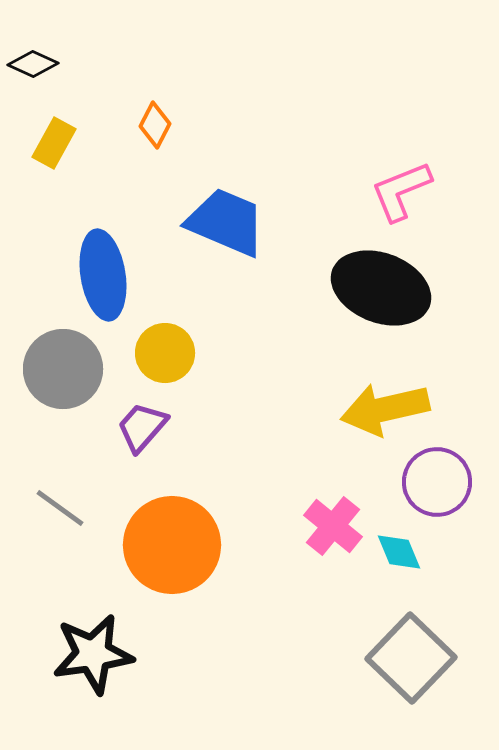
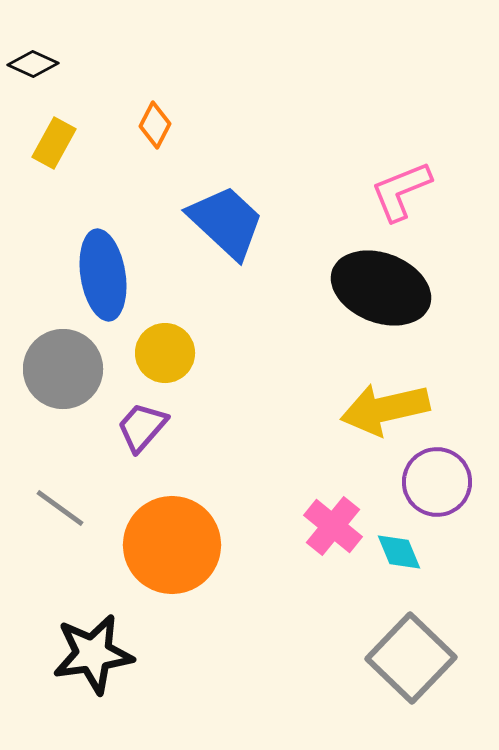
blue trapezoid: rotated 20 degrees clockwise
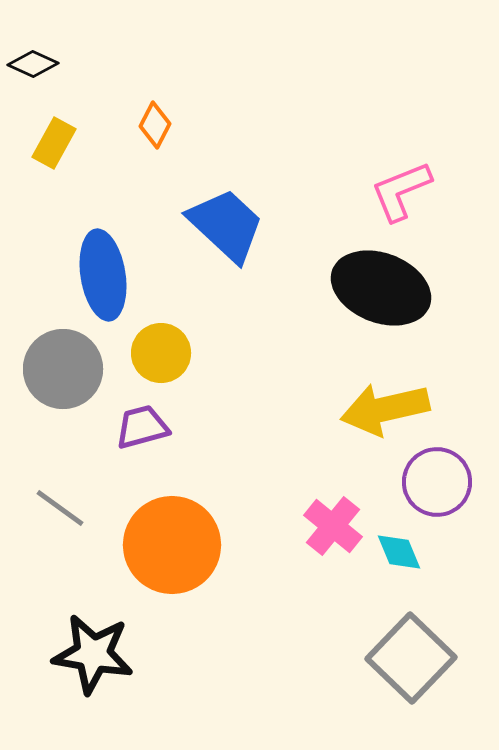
blue trapezoid: moved 3 px down
yellow circle: moved 4 px left
purple trapezoid: rotated 34 degrees clockwise
black star: rotated 18 degrees clockwise
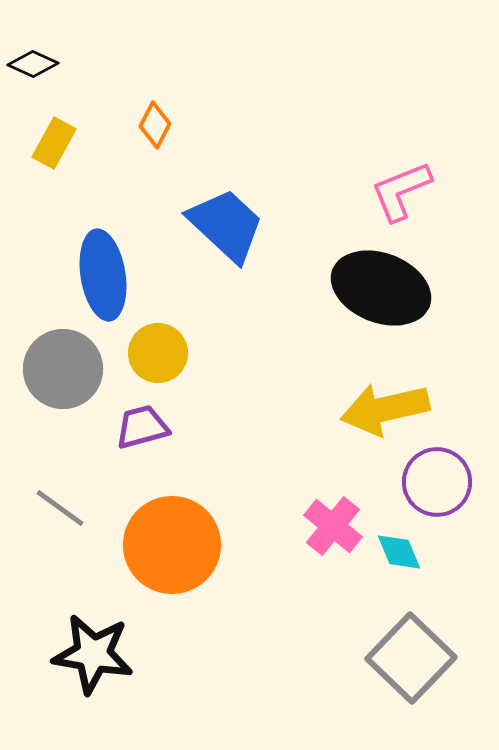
yellow circle: moved 3 px left
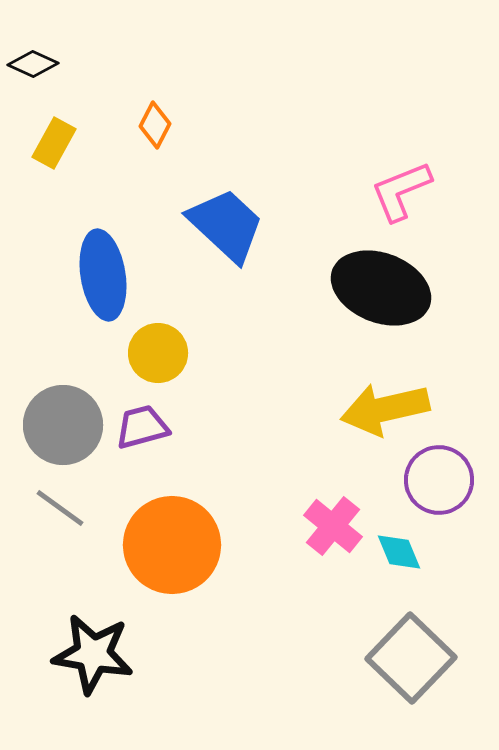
gray circle: moved 56 px down
purple circle: moved 2 px right, 2 px up
